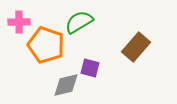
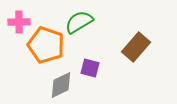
gray diamond: moved 5 px left; rotated 12 degrees counterclockwise
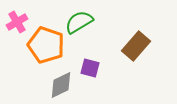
pink cross: moved 2 px left; rotated 30 degrees counterclockwise
brown rectangle: moved 1 px up
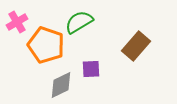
purple square: moved 1 px right, 1 px down; rotated 18 degrees counterclockwise
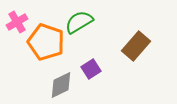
orange pentagon: moved 3 px up
purple square: rotated 30 degrees counterclockwise
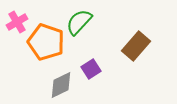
green semicircle: rotated 16 degrees counterclockwise
